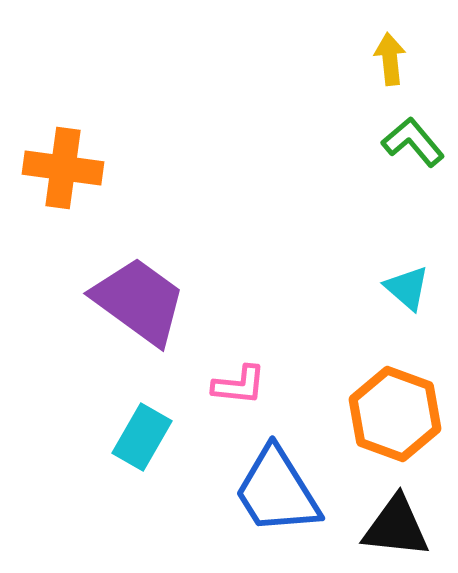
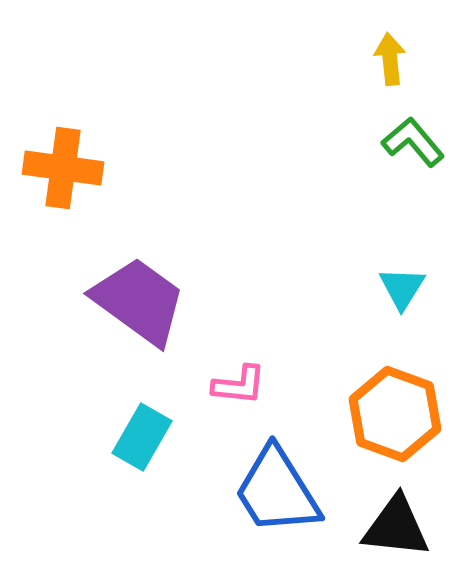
cyan triangle: moved 5 px left; rotated 21 degrees clockwise
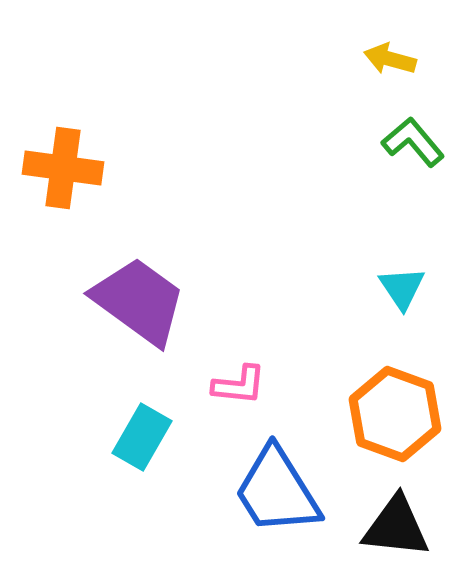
yellow arrow: rotated 69 degrees counterclockwise
cyan triangle: rotated 6 degrees counterclockwise
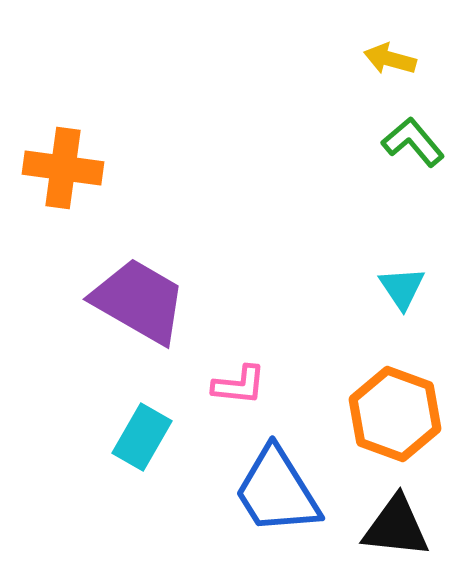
purple trapezoid: rotated 6 degrees counterclockwise
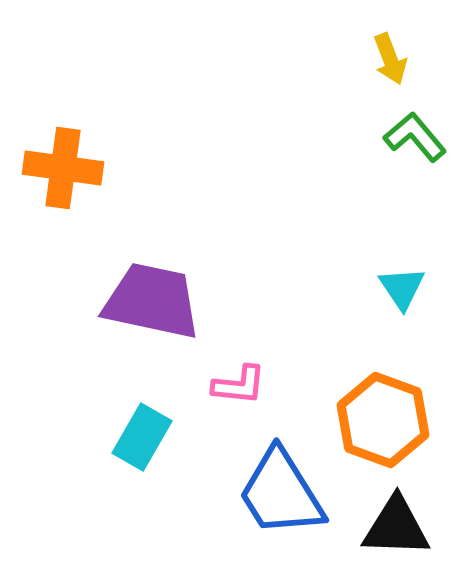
yellow arrow: rotated 126 degrees counterclockwise
green L-shape: moved 2 px right, 5 px up
purple trapezoid: moved 13 px right; rotated 18 degrees counterclockwise
orange hexagon: moved 12 px left, 6 px down
blue trapezoid: moved 4 px right, 2 px down
black triangle: rotated 4 degrees counterclockwise
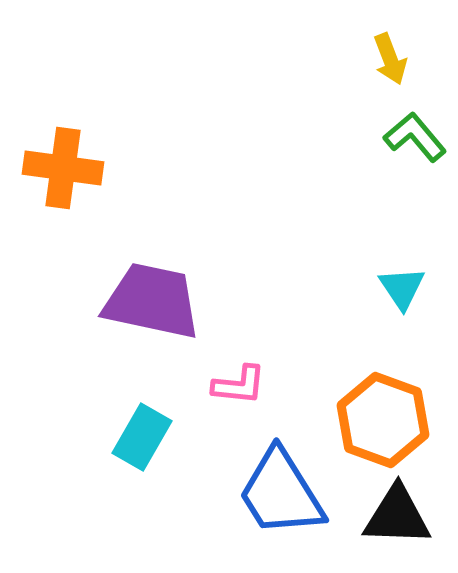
black triangle: moved 1 px right, 11 px up
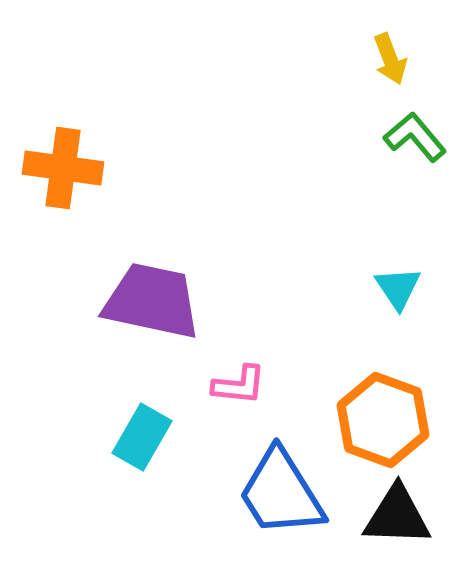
cyan triangle: moved 4 px left
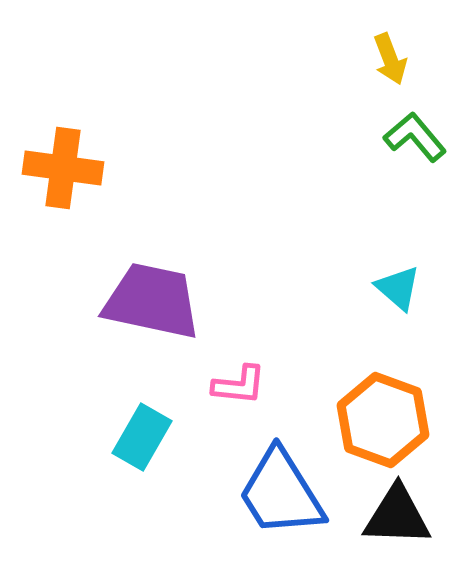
cyan triangle: rotated 15 degrees counterclockwise
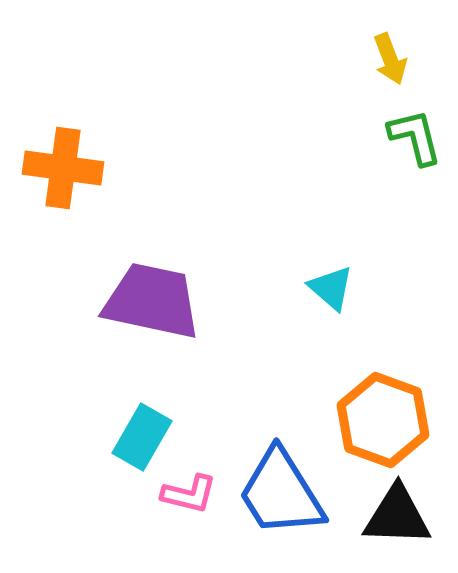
green L-shape: rotated 26 degrees clockwise
cyan triangle: moved 67 px left
pink L-shape: moved 50 px left, 109 px down; rotated 8 degrees clockwise
